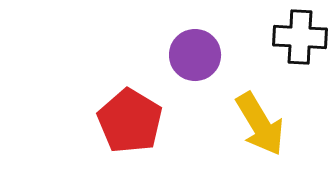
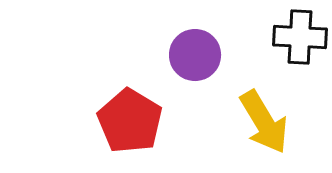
yellow arrow: moved 4 px right, 2 px up
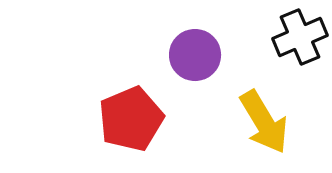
black cross: rotated 26 degrees counterclockwise
red pentagon: moved 1 px right, 2 px up; rotated 18 degrees clockwise
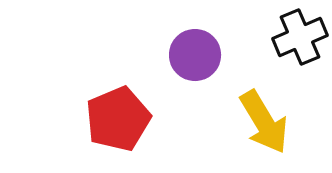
red pentagon: moved 13 px left
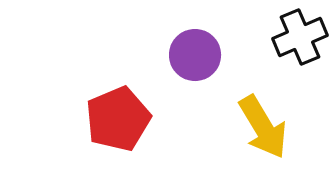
yellow arrow: moved 1 px left, 5 px down
